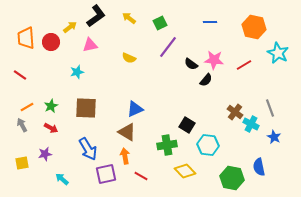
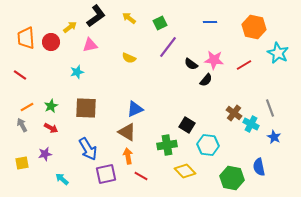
brown cross at (235, 112): moved 1 px left, 1 px down
orange arrow at (125, 156): moved 3 px right
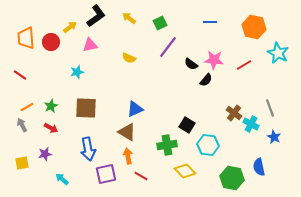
blue arrow at (88, 149): rotated 20 degrees clockwise
